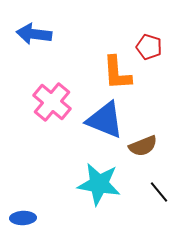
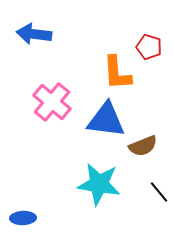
blue triangle: moved 1 px right; rotated 15 degrees counterclockwise
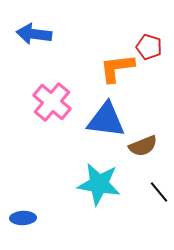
orange L-shape: moved 5 px up; rotated 87 degrees clockwise
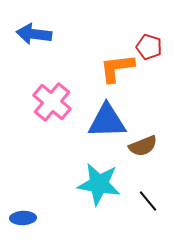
blue triangle: moved 1 px right, 1 px down; rotated 9 degrees counterclockwise
black line: moved 11 px left, 9 px down
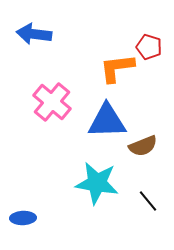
cyan star: moved 2 px left, 1 px up
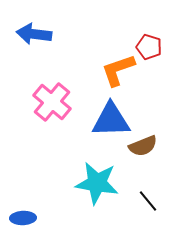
orange L-shape: moved 1 px right, 2 px down; rotated 12 degrees counterclockwise
blue triangle: moved 4 px right, 1 px up
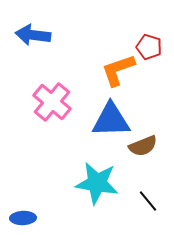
blue arrow: moved 1 px left, 1 px down
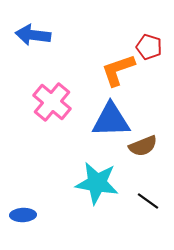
black line: rotated 15 degrees counterclockwise
blue ellipse: moved 3 px up
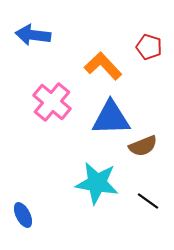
orange L-shape: moved 15 px left, 4 px up; rotated 66 degrees clockwise
blue triangle: moved 2 px up
blue ellipse: rotated 65 degrees clockwise
